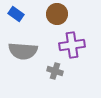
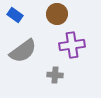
blue rectangle: moved 1 px left, 1 px down
gray semicircle: rotated 40 degrees counterclockwise
gray cross: moved 4 px down; rotated 14 degrees counterclockwise
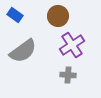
brown circle: moved 1 px right, 2 px down
purple cross: rotated 25 degrees counterclockwise
gray cross: moved 13 px right
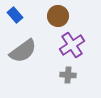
blue rectangle: rotated 14 degrees clockwise
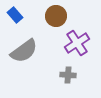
brown circle: moved 2 px left
purple cross: moved 5 px right, 2 px up
gray semicircle: moved 1 px right
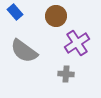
blue rectangle: moved 3 px up
gray semicircle: rotated 72 degrees clockwise
gray cross: moved 2 px left, 1 px up
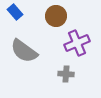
purple cross: rotated 10 degrees clockwise
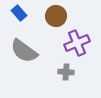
blue rectangle: moved 4 px right, 1 px down
gray cross: moved 2 px up
